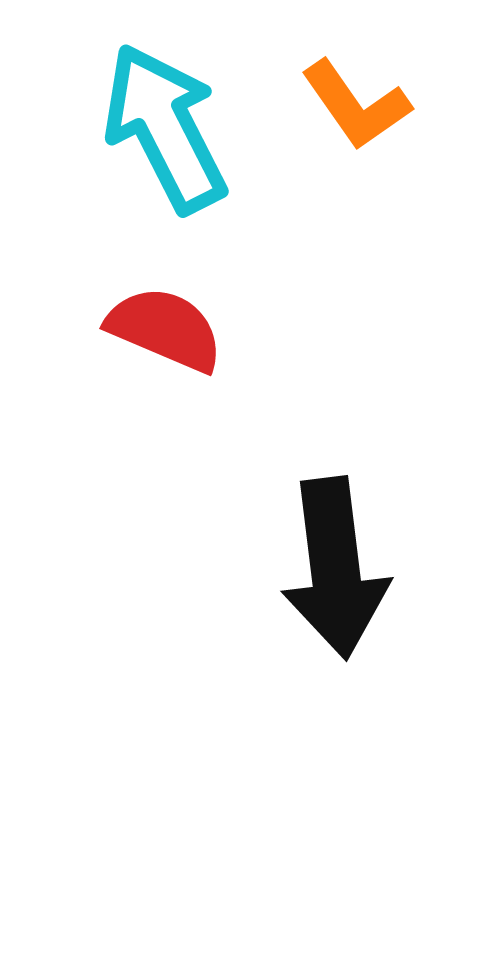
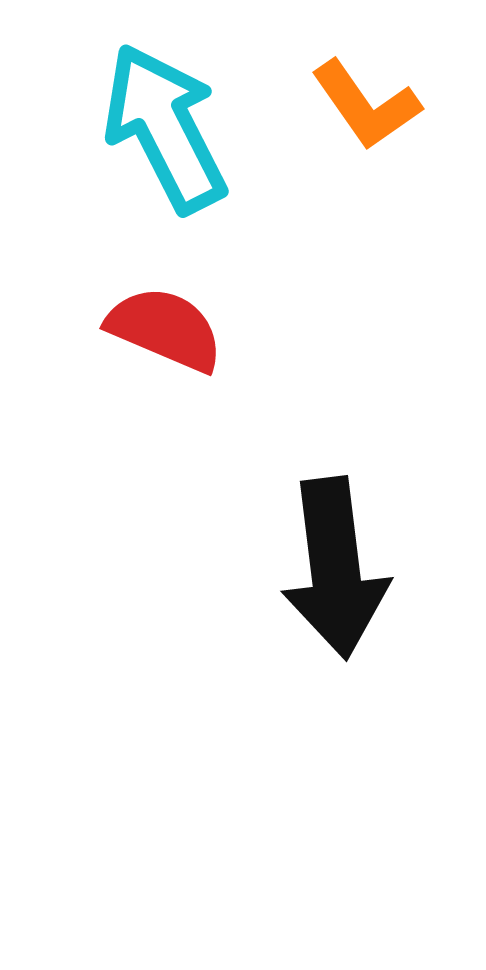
orange L-shape: moved 10 px right
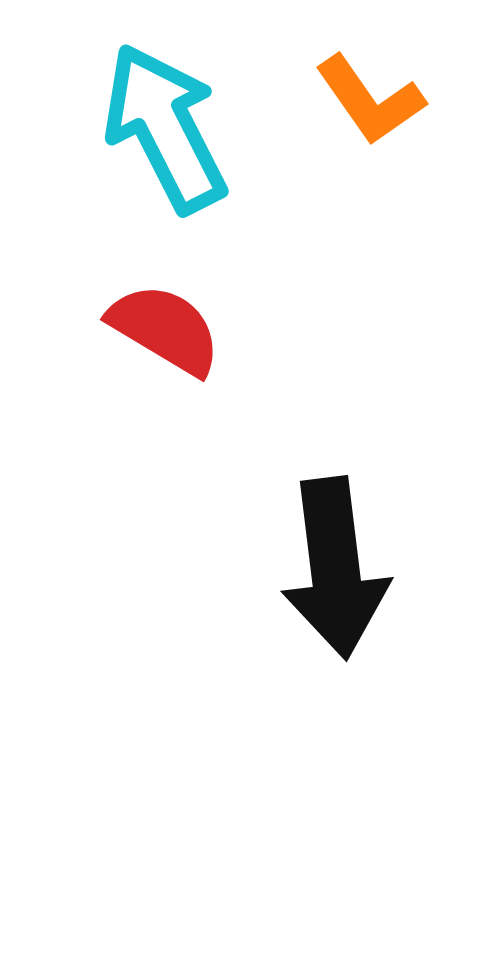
orange L-shape: moved 4 px right, 5 px up
red semicircle: rotated 8 degrees clockwise
